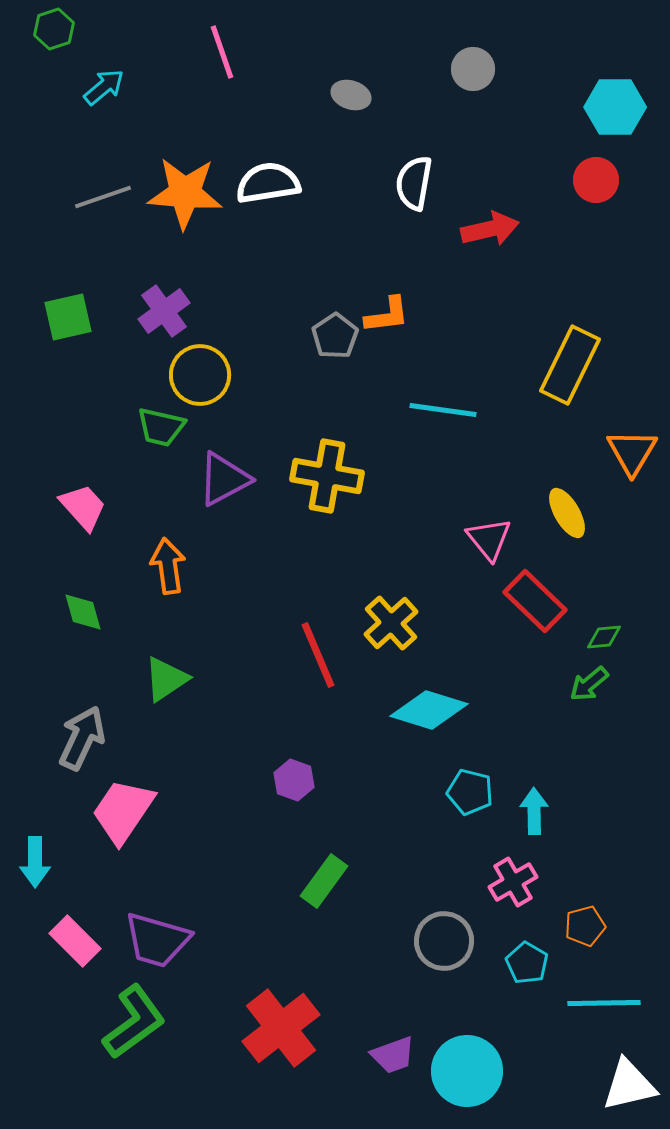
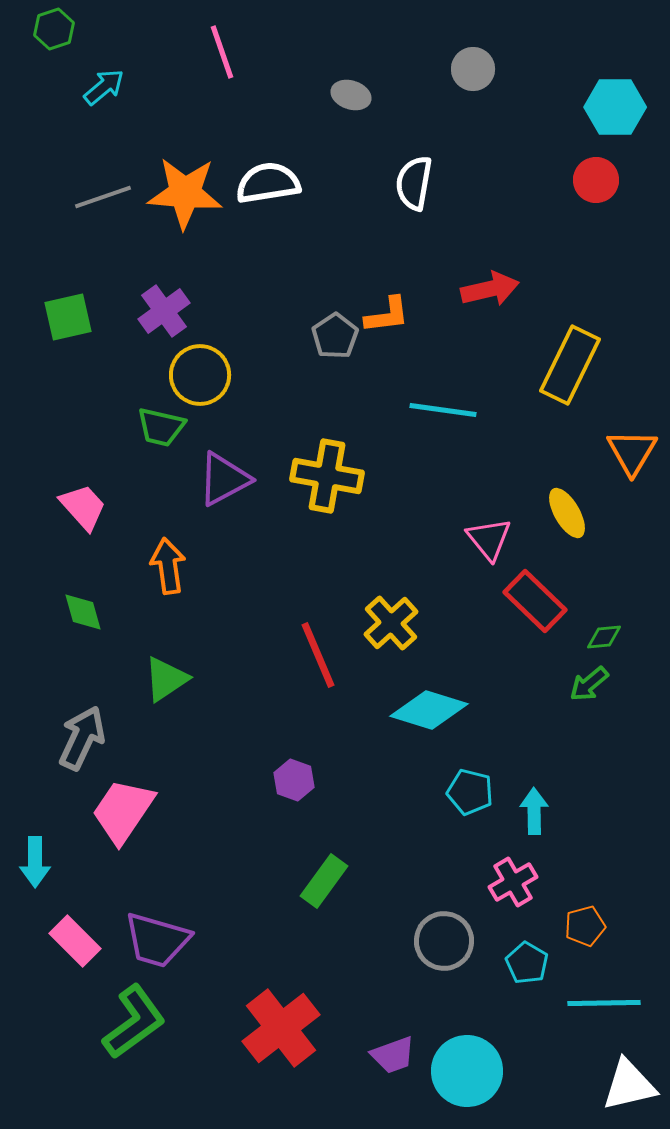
red arrow at (490, 229): moved 60 px down
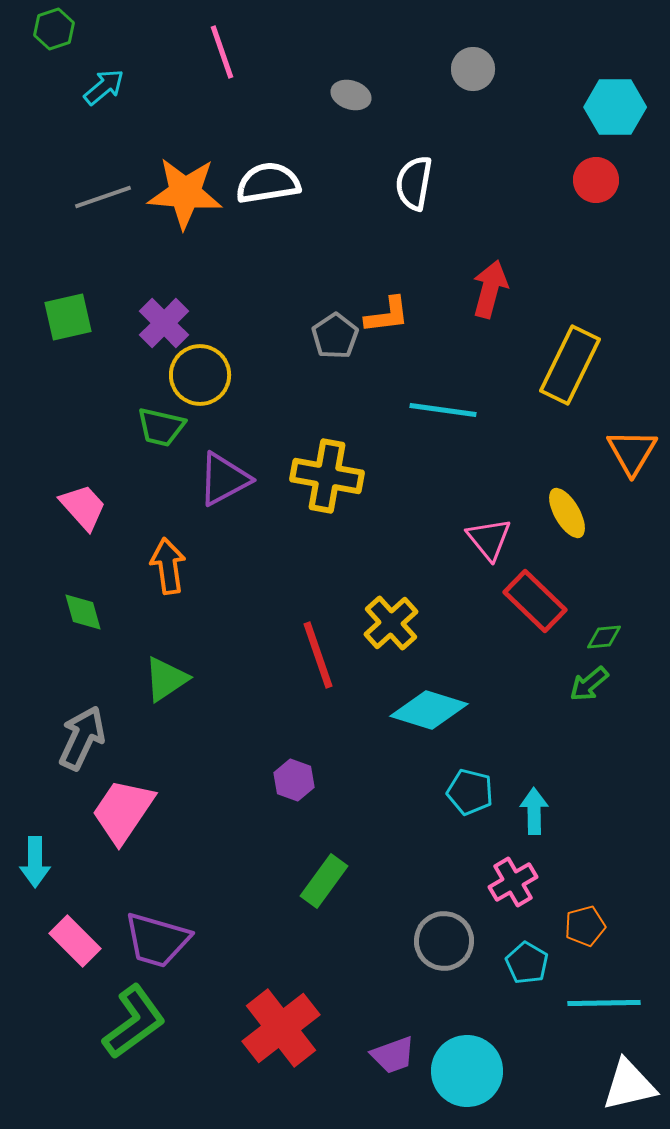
red arrow at (490, 289): rotated 62 degrees counterclockwise
purple cross at (164, 311): moved 12 px down; rotated 9 degrees counterclockwise
red line at (318, 655): rotated 4 degrees clockwise
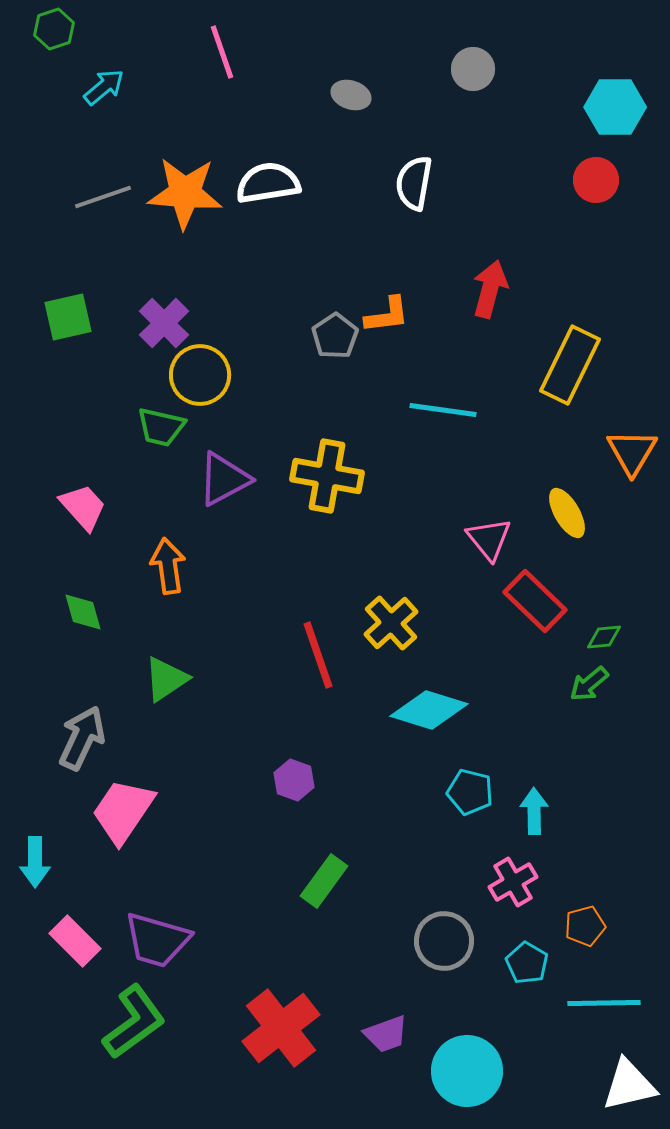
purple trapezoid at (393, 1055): moved 7 px left, 21 px up
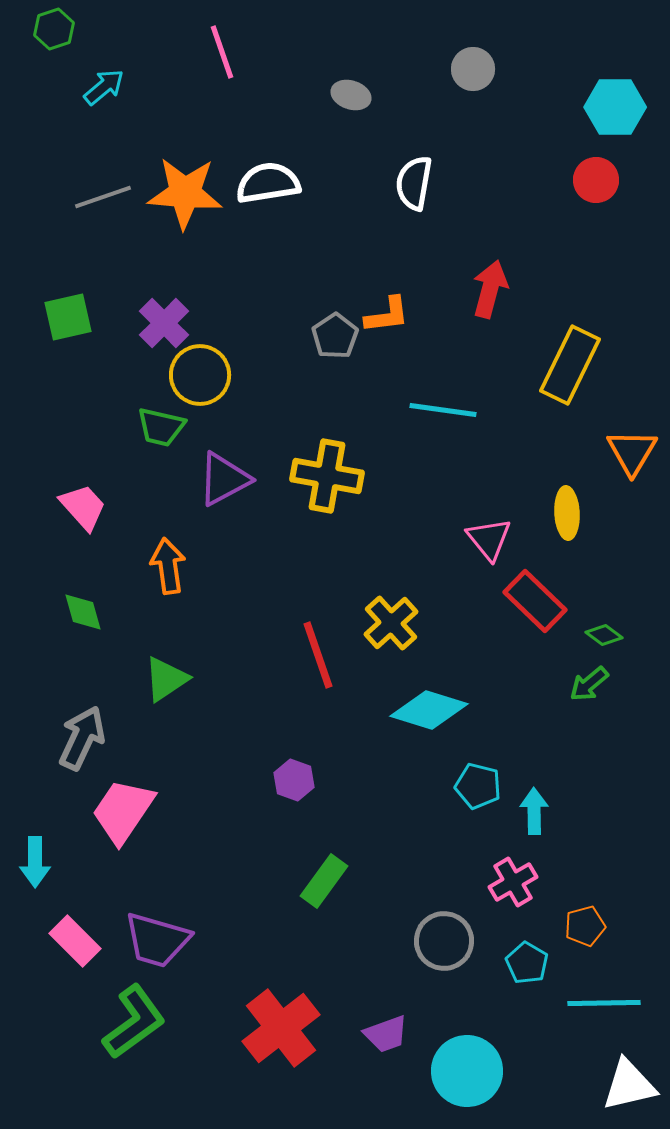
yellow ellipse at (567, 513): rotated 27 degrees clockwise
green diamond at (604, 637): moved 2 px up; rotated 42 degrees clockwise
cyan pentagon at (470, 792): moved 8 px right, 6 px up
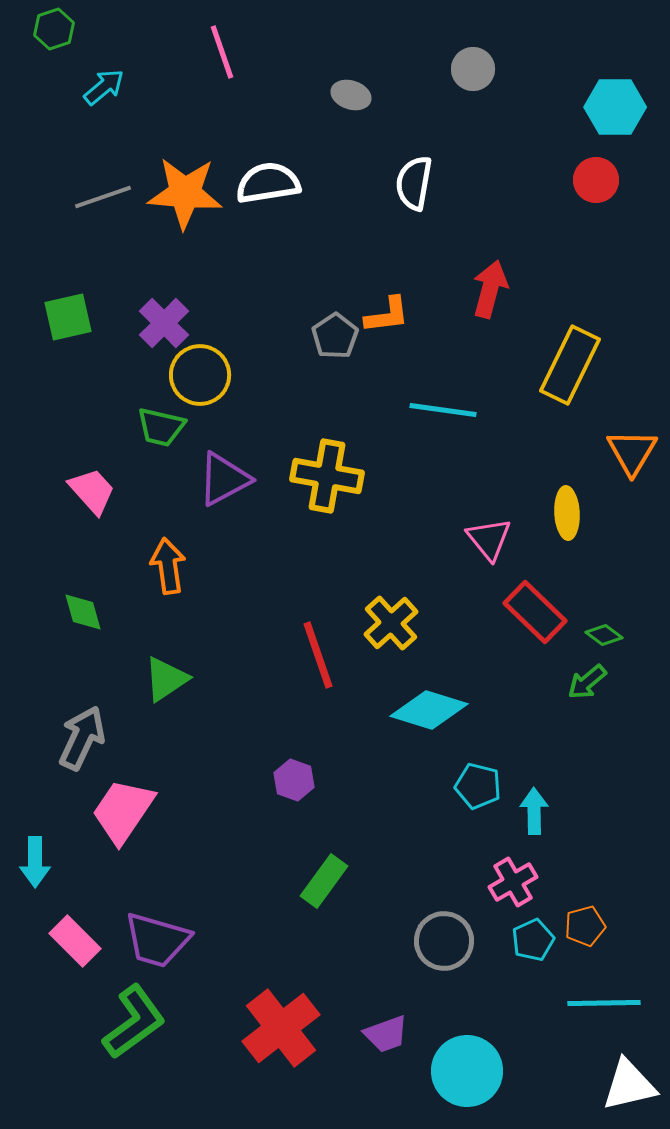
pink trapezoid at (83, 507): moved 9 px right, 16 px up
red rectangle at (535, 601): moved 11 px down
green arrow at (589, 684): moved 2 px left, 2 px up
cyan pentagon at (527, 963): moved 6 px right, 23 px up; rotated 18 degrees clockwise
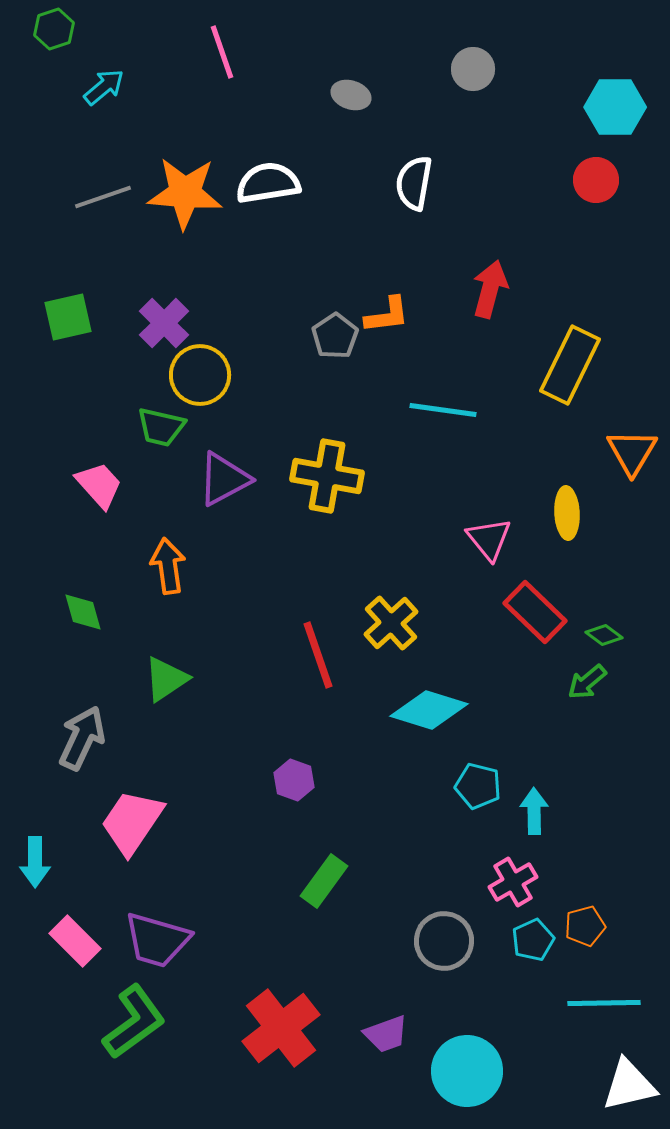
pink trapezoid at (92, 491): moved 7 px right, 6 px up
pink trapezoid at (123, 811): moved 9 px right, 11 px down
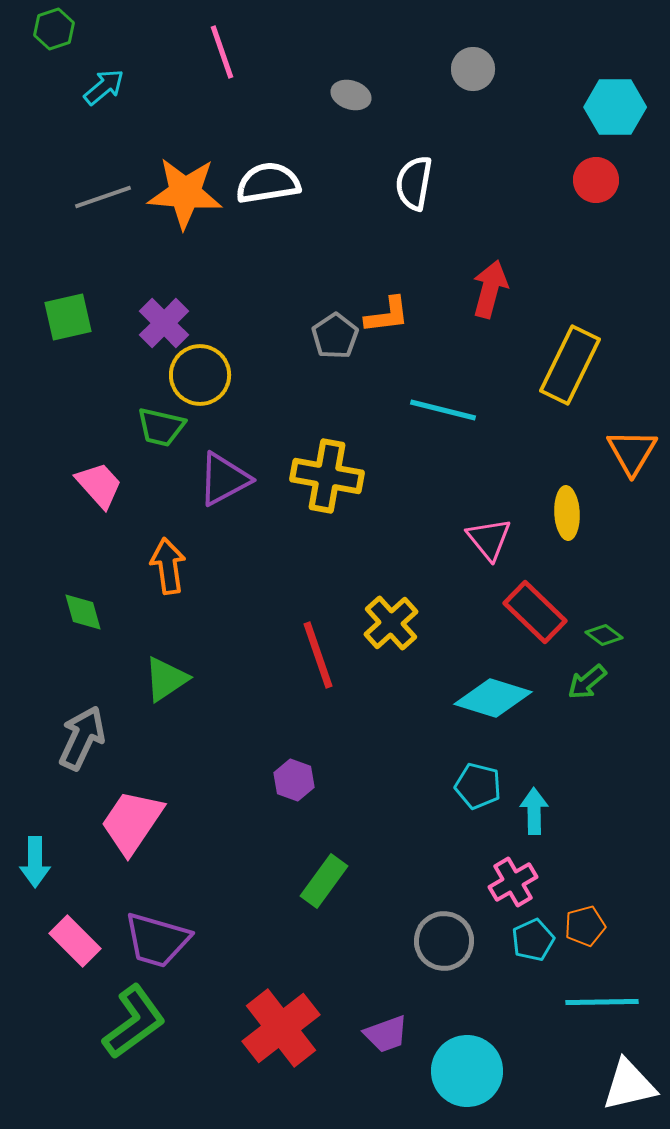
cyan line at (443, 410): rotated 6 degrees clockwise
cyan diamond at (429, 710): moved 64 px right, 12 px up
cyan line at (604, 1003): moved 2 px left, 1 px up
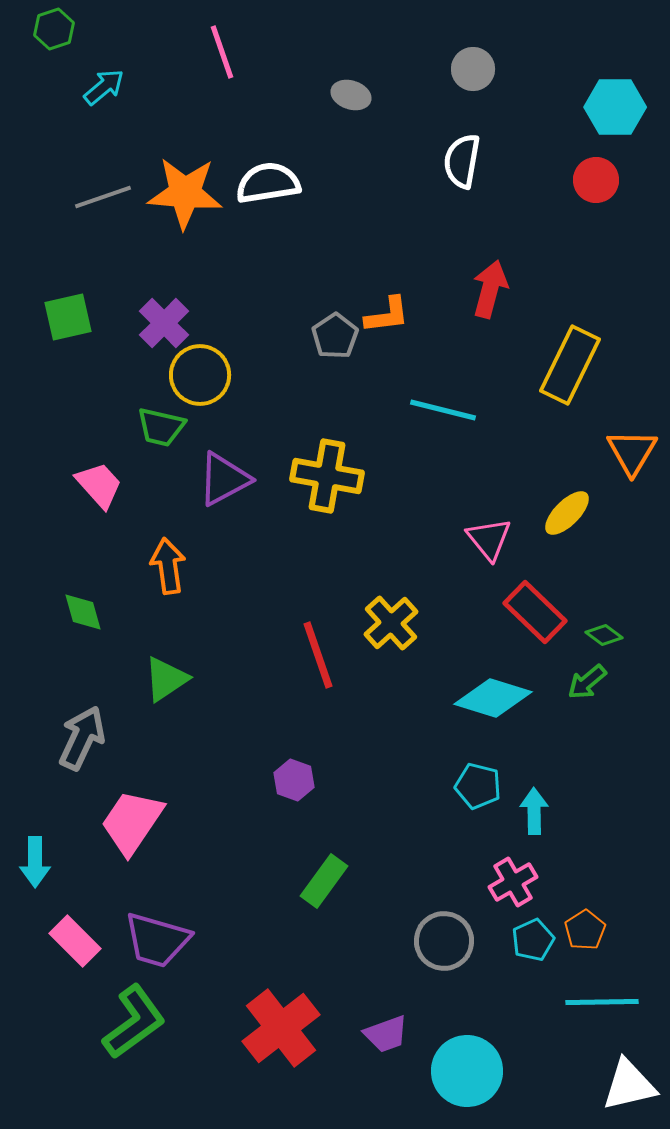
white semicircle at (414, 183): moved 48 px right, 22 px up
yellow ellipse at (567, 513): rotated 48 degrees clockwise
orange pentagon at (585, 926): moved 4 px down; rotated 18 degrees counterclockwise
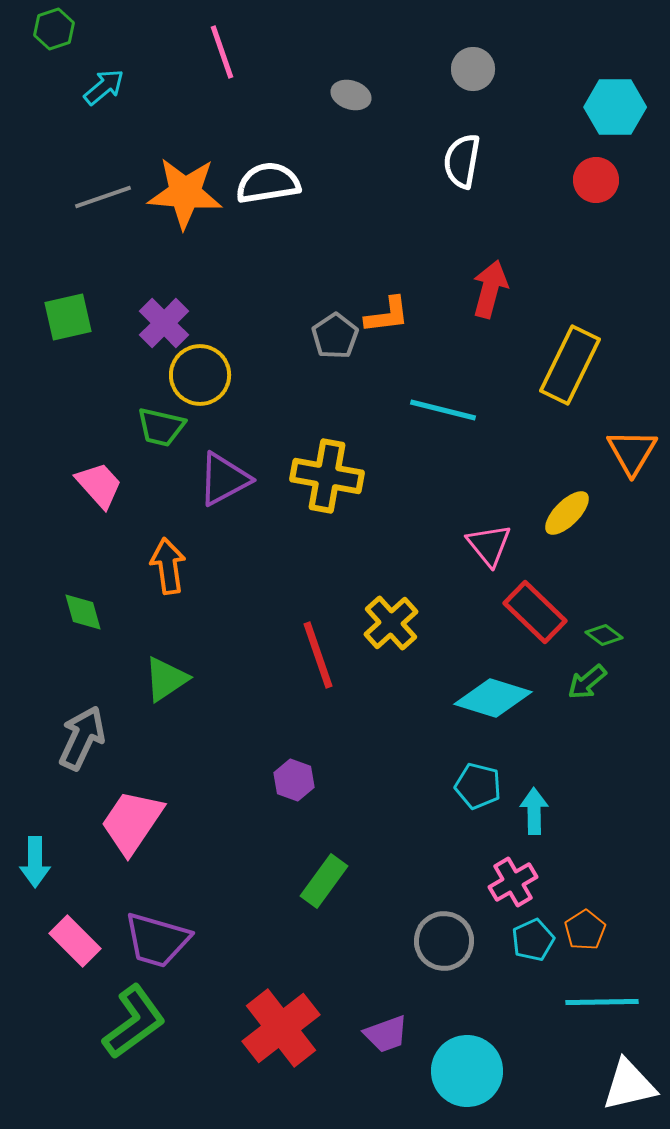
pink triangle at (489, 539): moved 6 px down
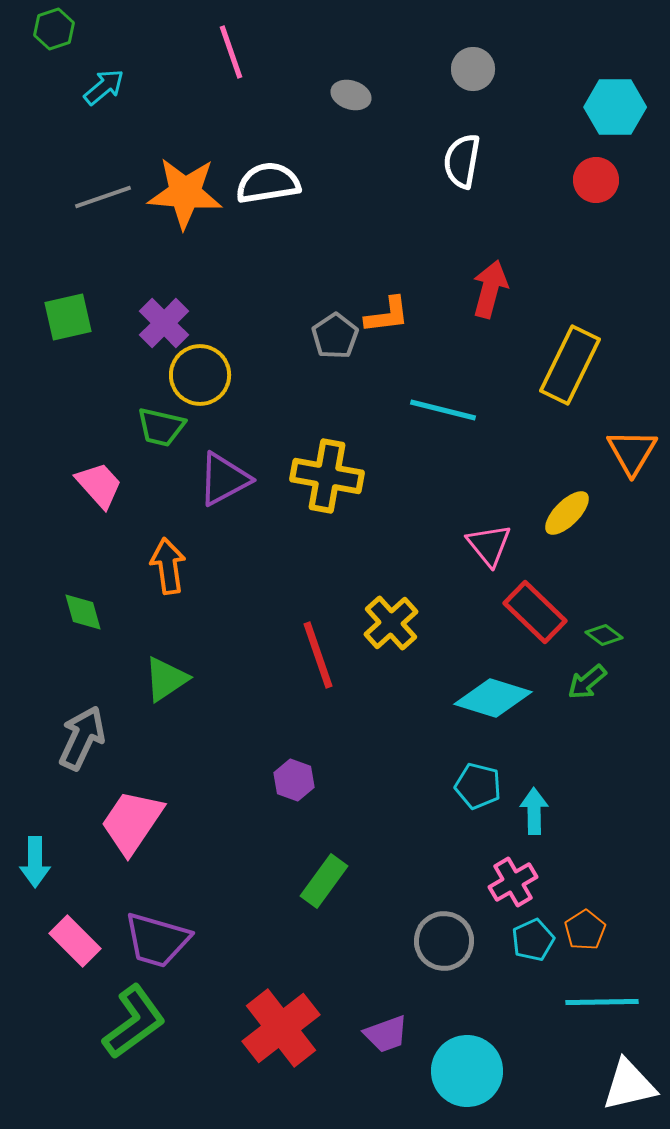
pink line at (222, 52): moved 9 px right
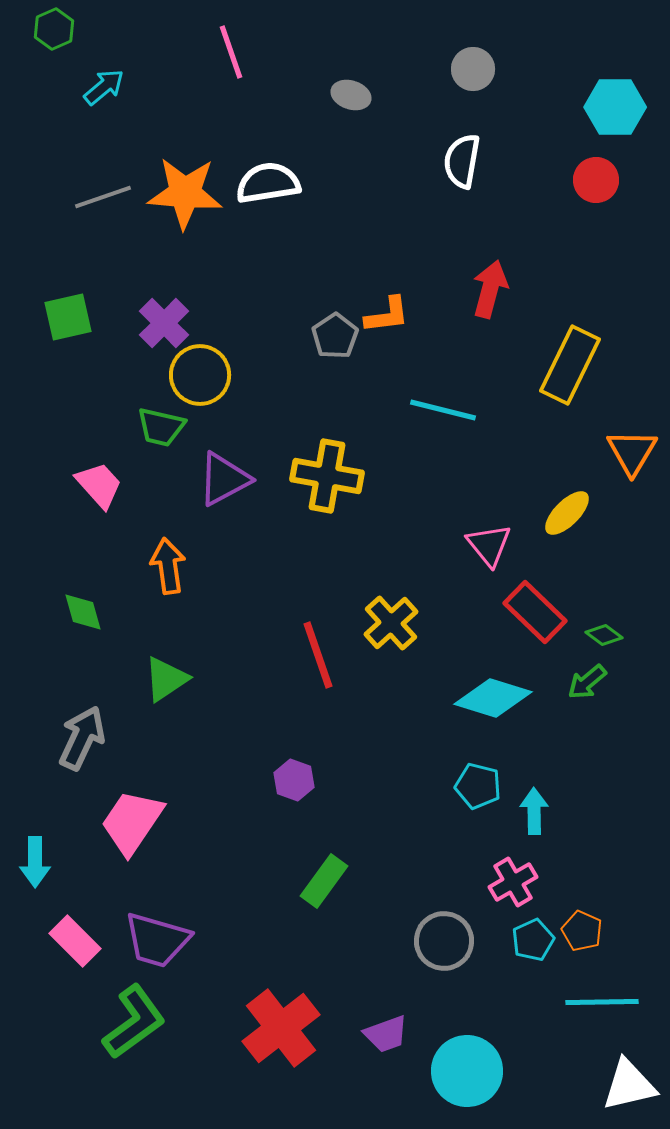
green hexagon at (54, 29): rotated 6 degrees counterclockwise
orange pentagon at (585, 930): moved 3 px left, 1 px down; rotated 15 degrees counterclockwise
